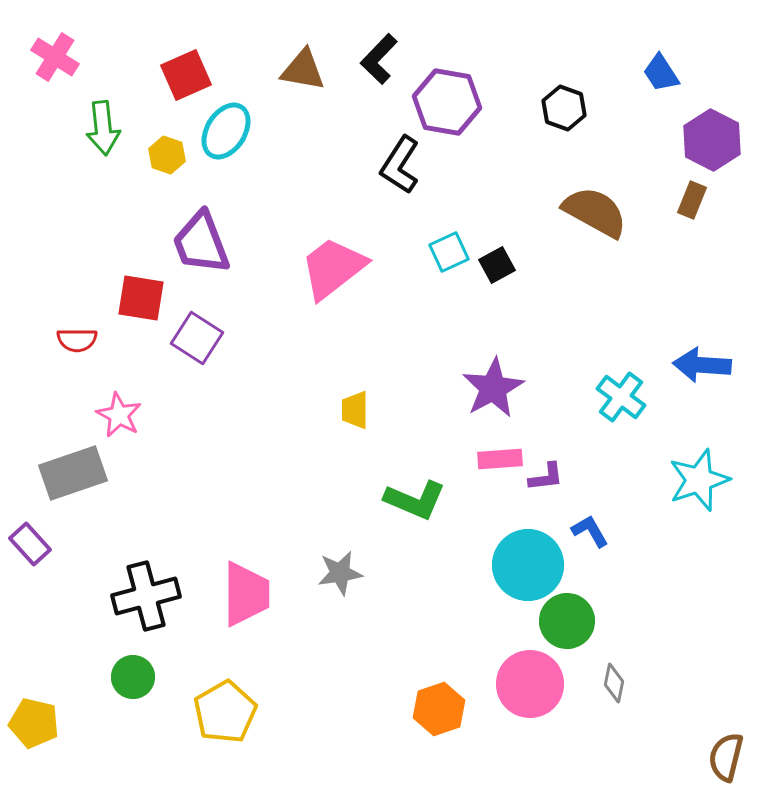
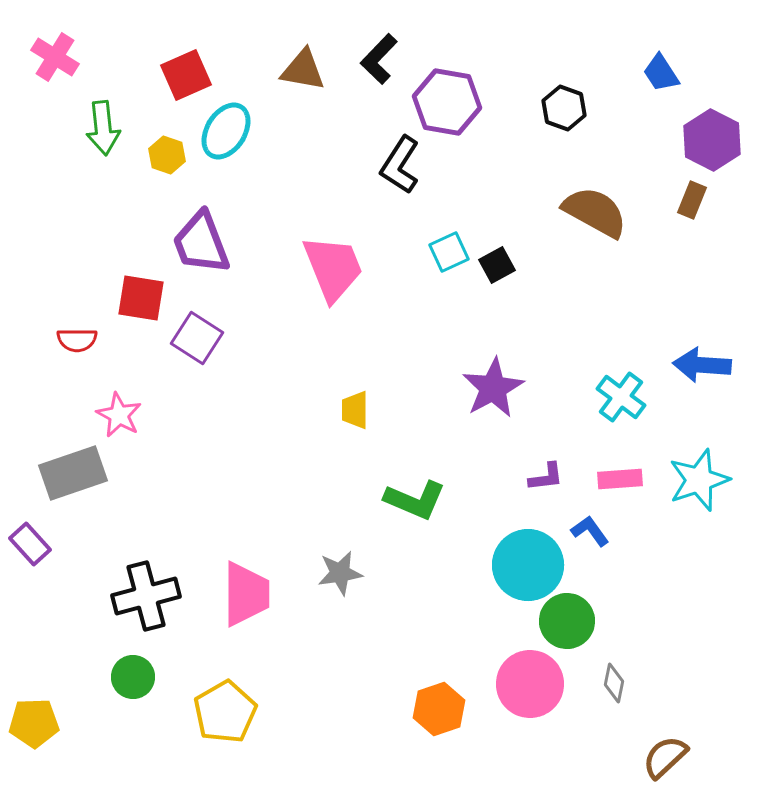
pink trapezoid at (333, 268): rotated 106 degrees clockwise
pink rectangle at (500, 459): moved 120 px right, 20 px down
blue L-shape at (590, 531): rotated 6 degrees counterclockwise
yellow pentagon at (34, 723): rotated 15 degrees counterclockwise
brown semicircle at (726, 757): moved 61 px left; rotated 33 degrees clockwise
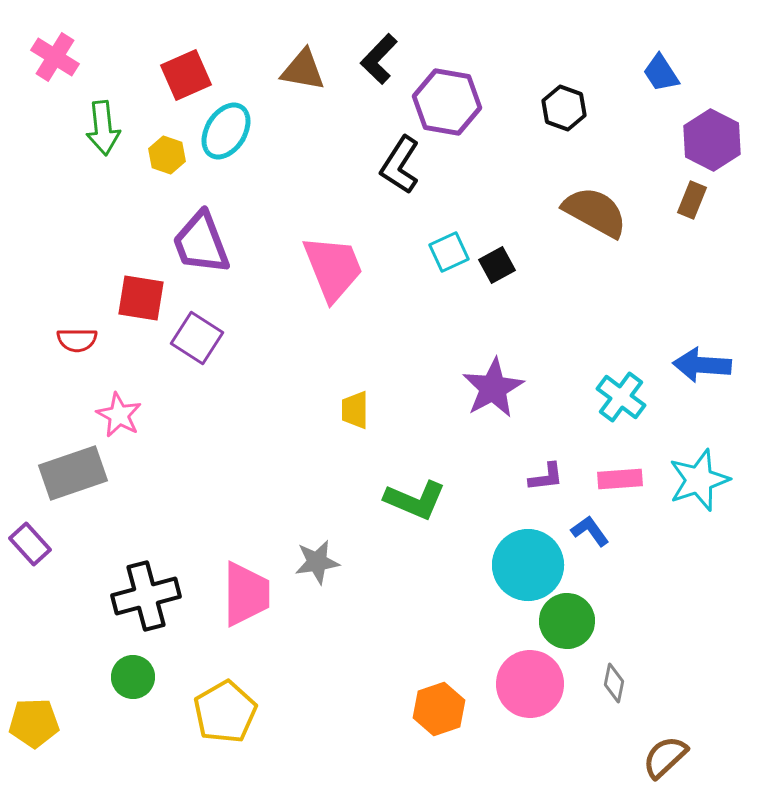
gray star at (340, 573): moved 23 px left, 11 px up
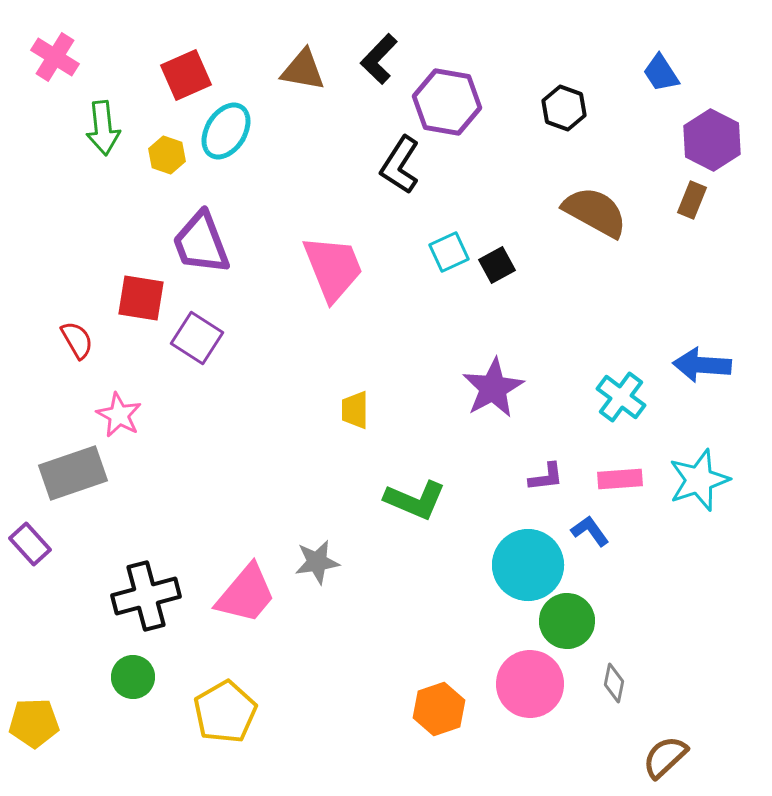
red semicircle at (77, 340): rotated 120 degrees counterclockwise
pink trapezoid at (246, 594): rotated 40 degrees clockwise
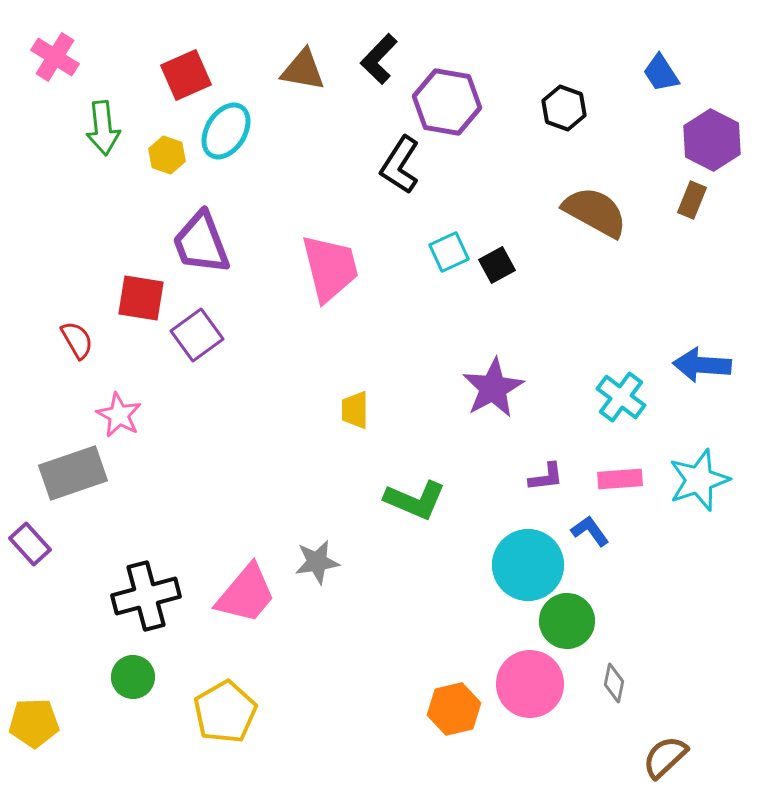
pink trapezoid at (333, 268): moved 3 px left; rotated 8 degrees clockwise
purple square at (197, 338): moved 3 px up; rotated 21 degrees clockwise
orange hexagon at (439, 709): moved 15 px right; rotated 6 degrees clockwise
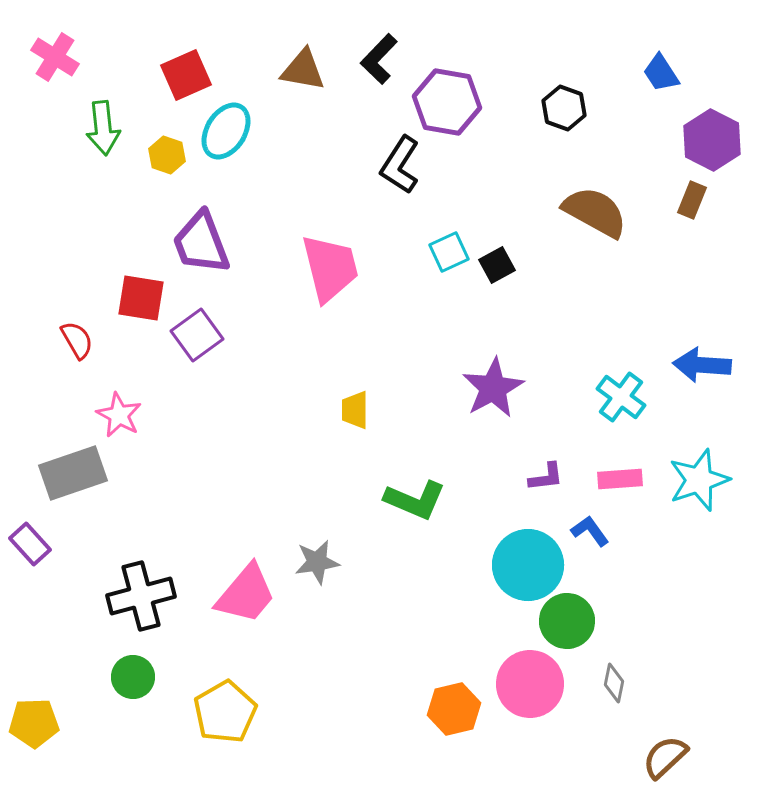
black cross at (146, 596): moved 5 px left
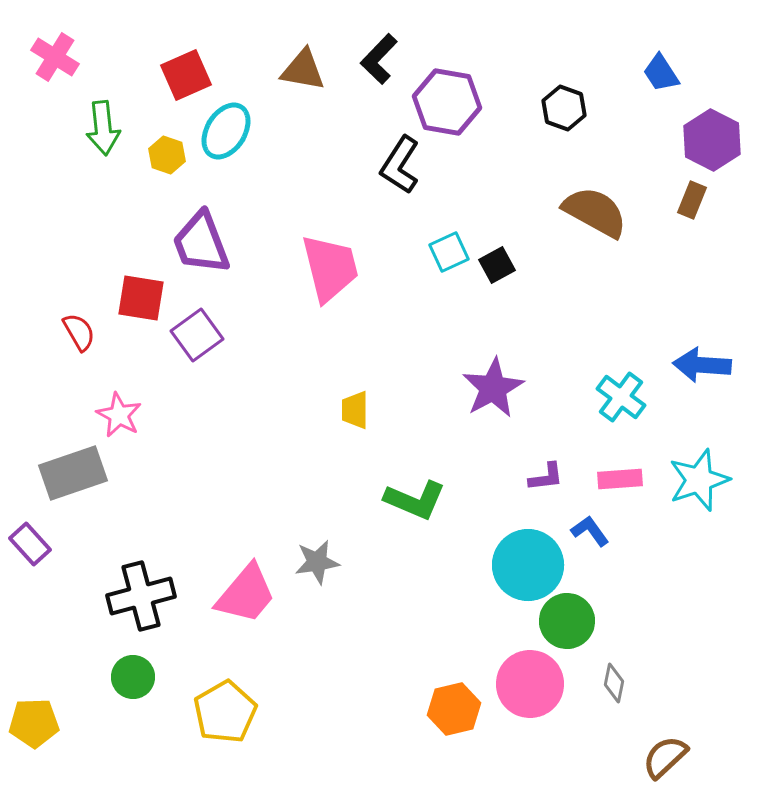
red semicircle at (77, 340): moved 2 px right, 8 px up
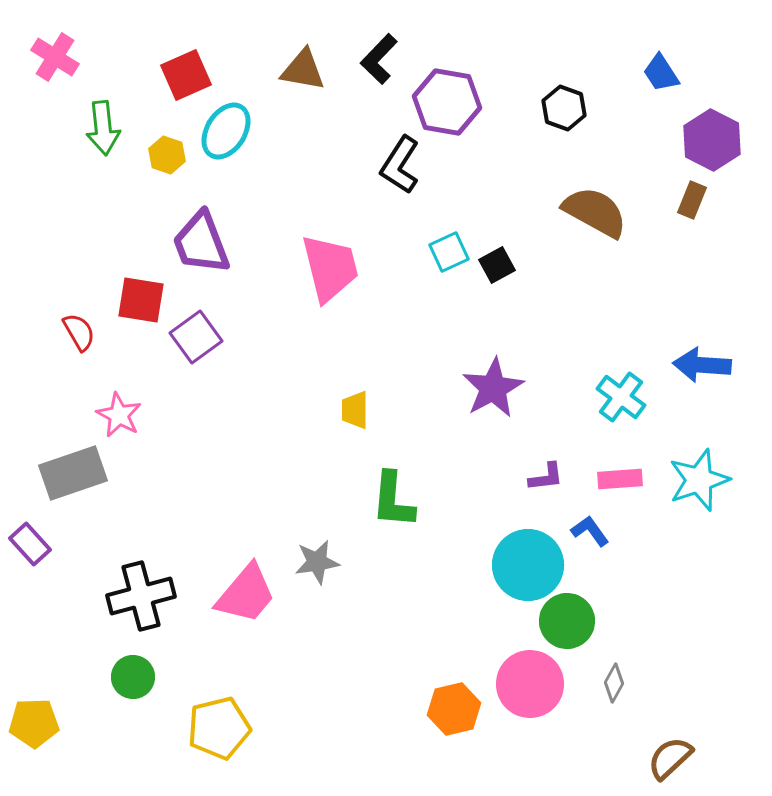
red square at (141, 298): moved 2 px down
purple square at (197, 335): moved 1 px left, 2 px down
green L-shape at (415, 500): moved 22 px left; rotated 72 degrees clockwise
gray diamond at (614, 683): rotated 18 degrees clockwise
yellow pentagon at (225, 712): moved 6 px left, 16 px down; rotated 16 degrees clockwise
brown semicircle at (665, 757): moved 5 px right, 1 px down
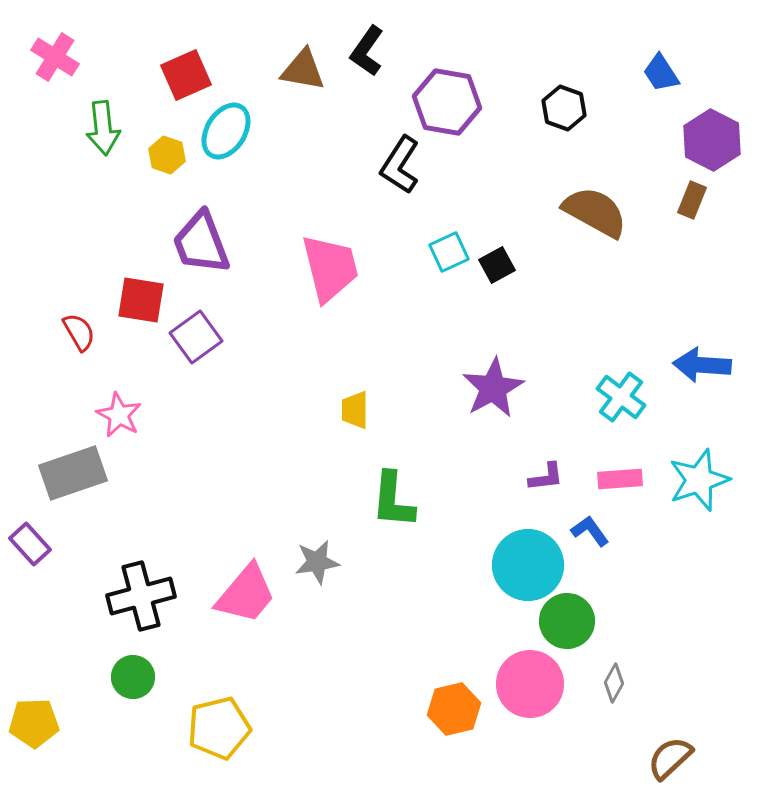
black L-shape at (379, 59): moved 12 px left, 8 px up; rotated 9 degrees counterclockwise
